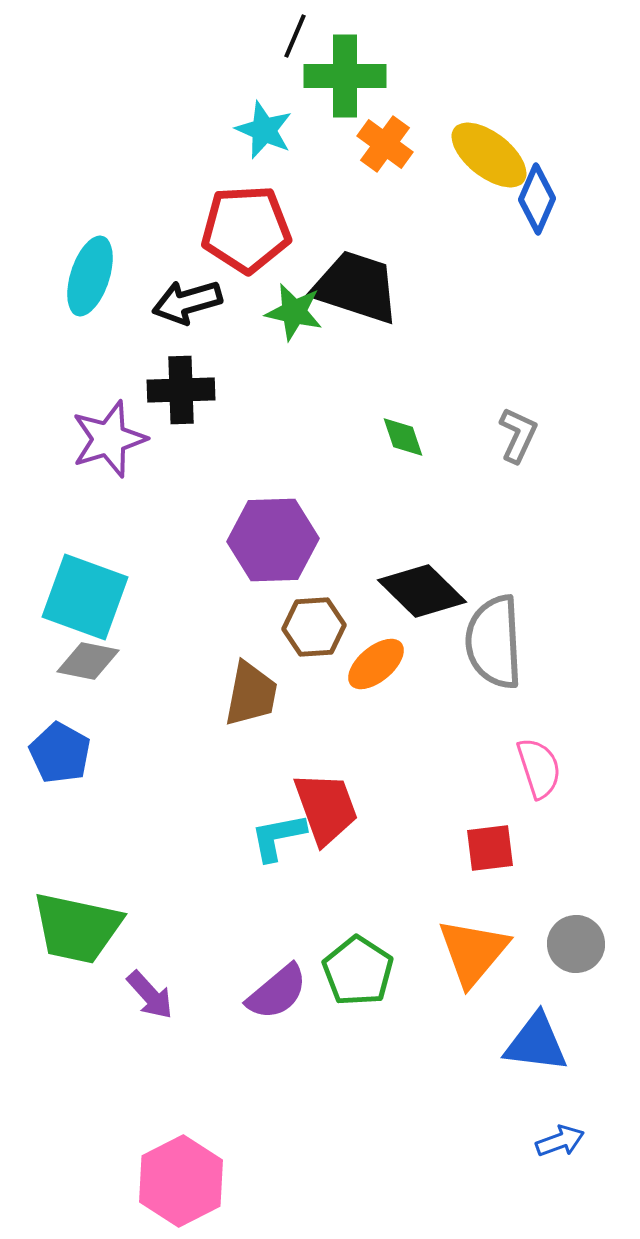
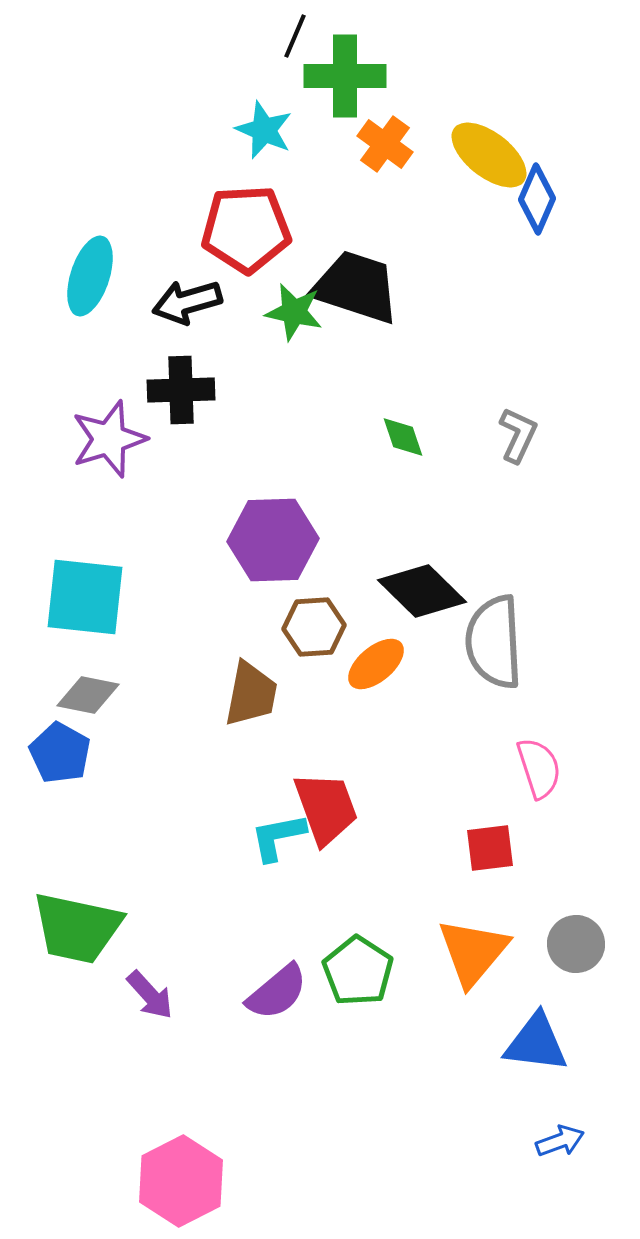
cyan square: rotated 14 degrees counterclockwise
gray diamond: moved 34 px down
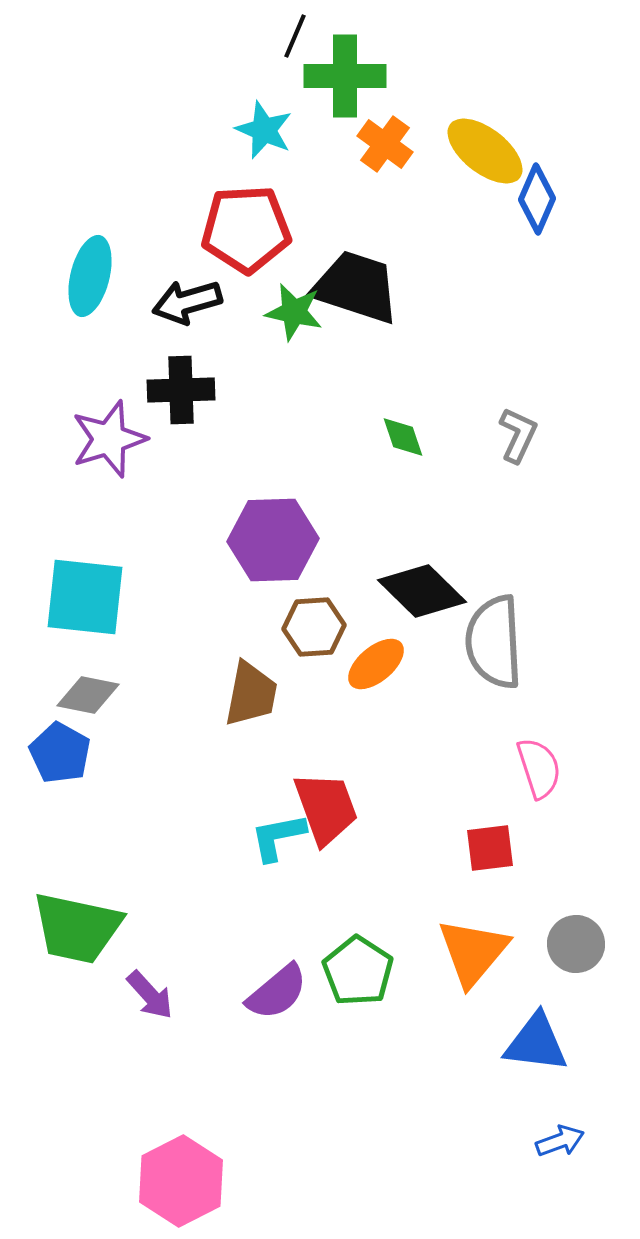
yellow ellipse: moved 4 px left, 4 px up
cyan ellipse: rotated 4 degrees counterclockwise
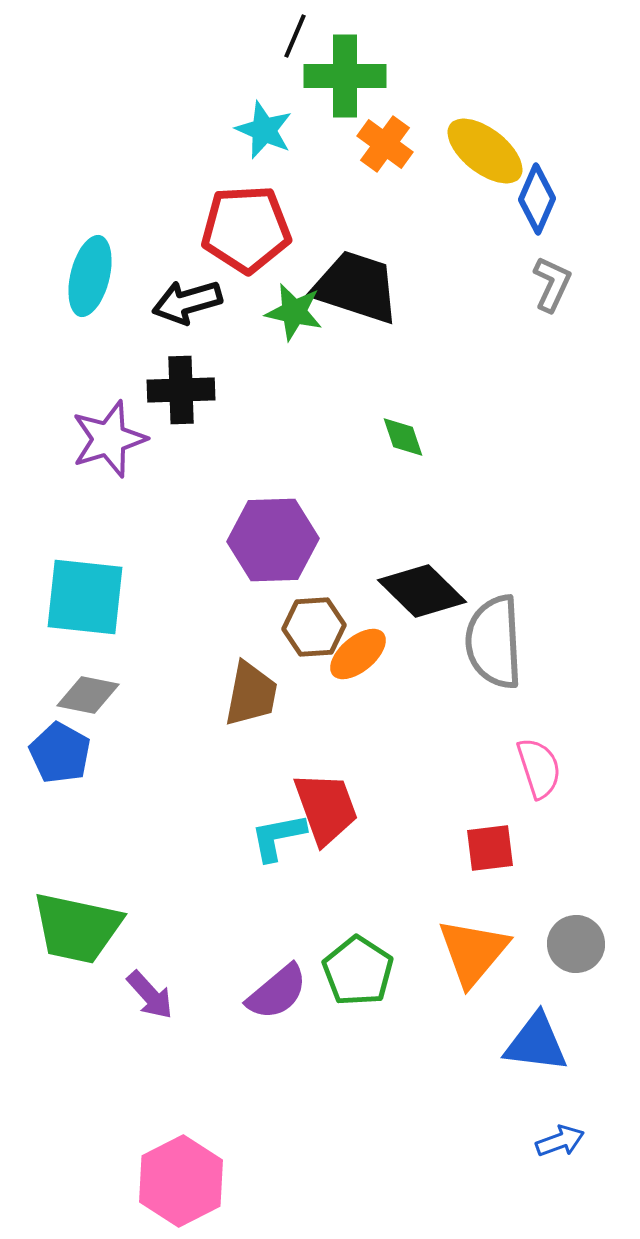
gray L-shape: moved 34 px right, 151 px up
orange ellipse: moved 18 px left, 10 px up
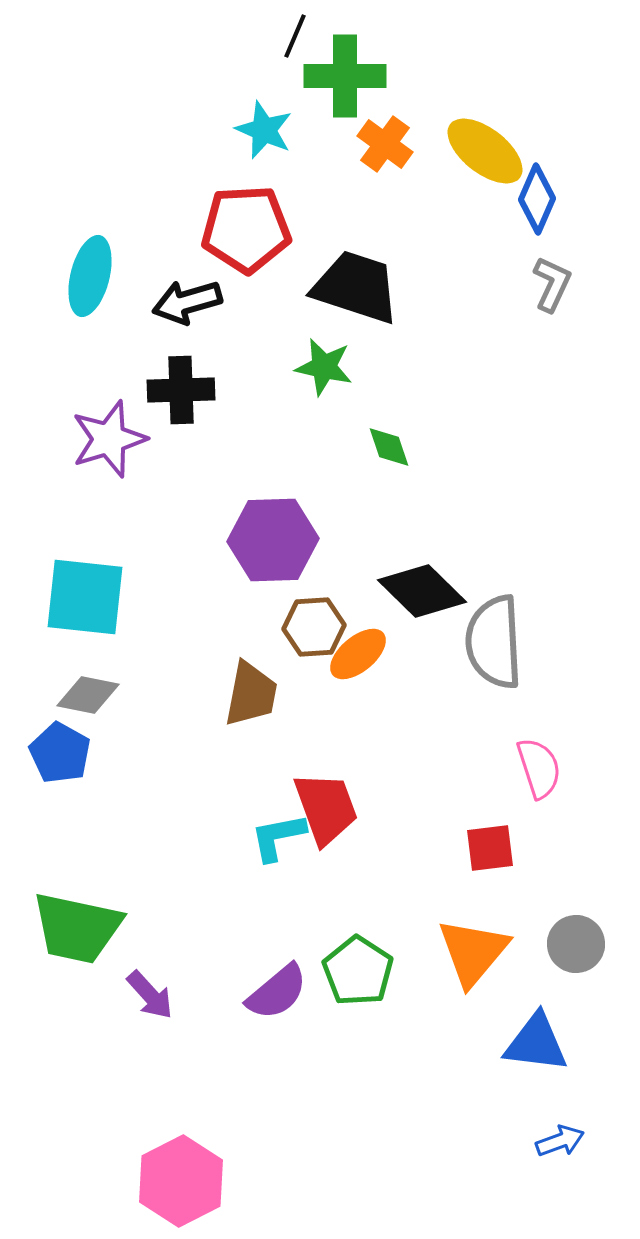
green star: moved 30 px right, 55 px down
green diamond: moved 14 px left, 10 px down
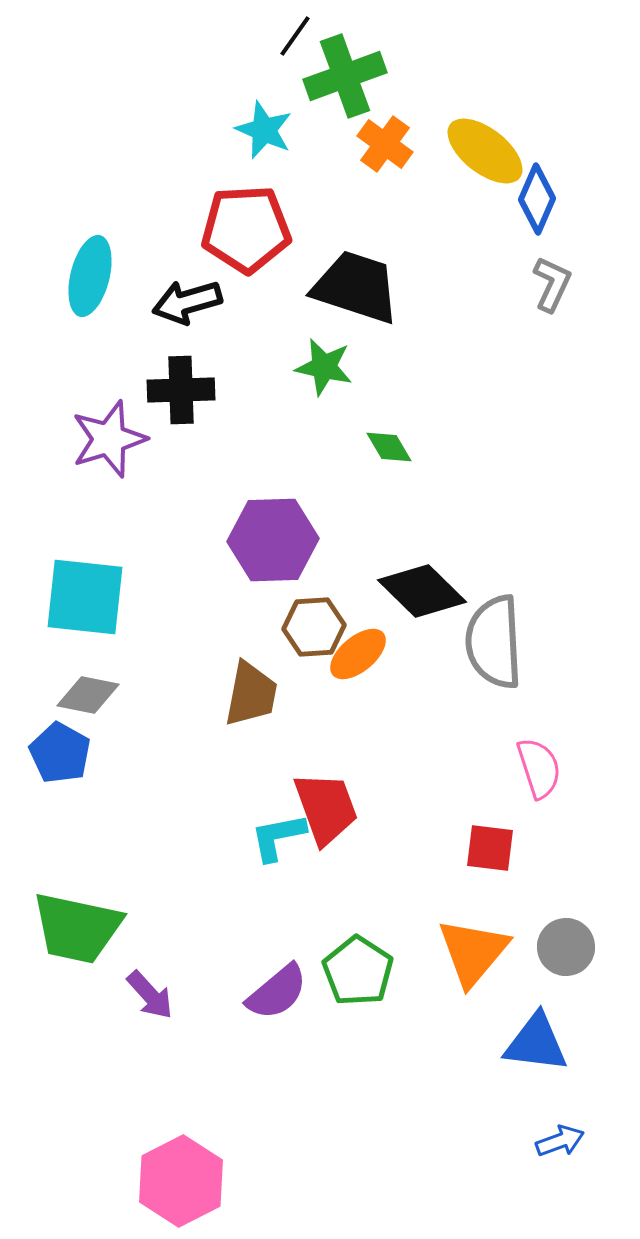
black line: rotated 12 degrees clockwise
green cross: rotated 20 degrees counterclockwise
green diamond: rotated 12 degrees counterclockwise
red square: rotated 14 degrees clockwise
gray circle: moved 10 px left, 3 px down
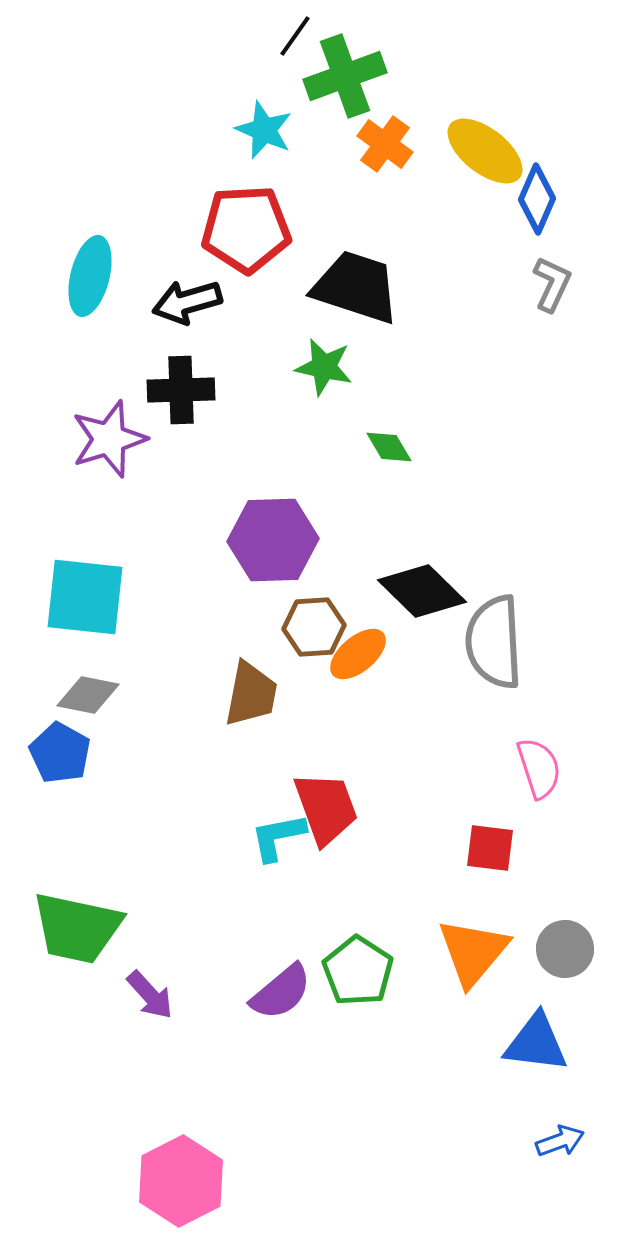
gray circle: moved 1 px left, 2 px down
purple semicircle: moved 4 px right
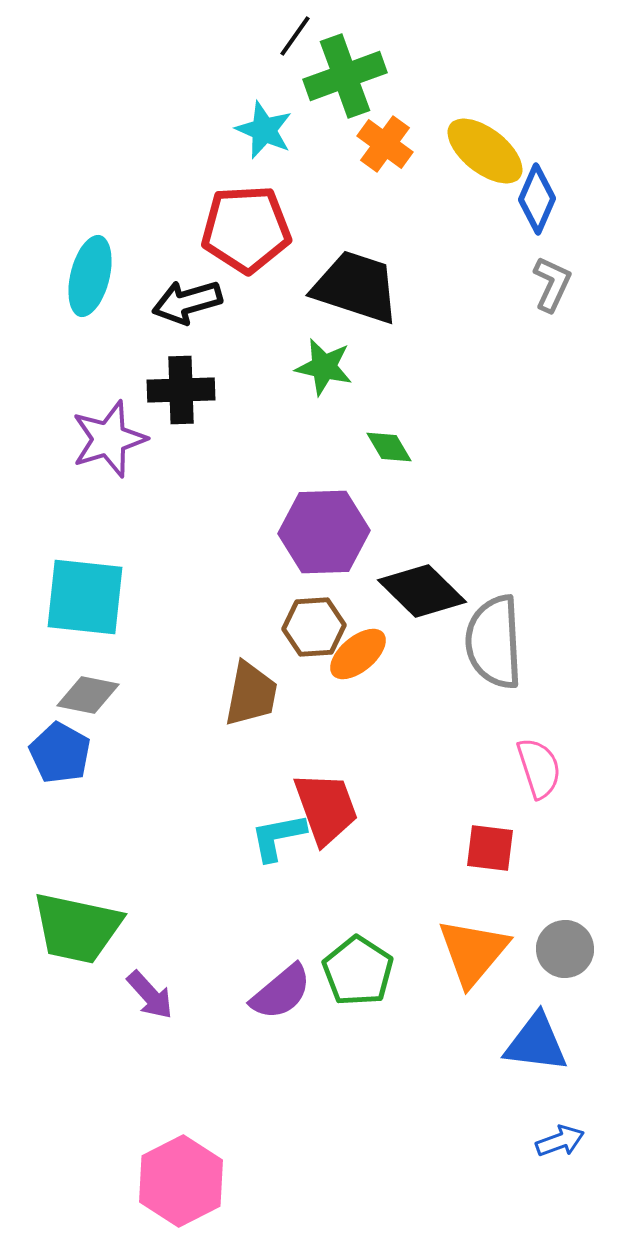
purple hexagon: moved 51 px right, 8 px up
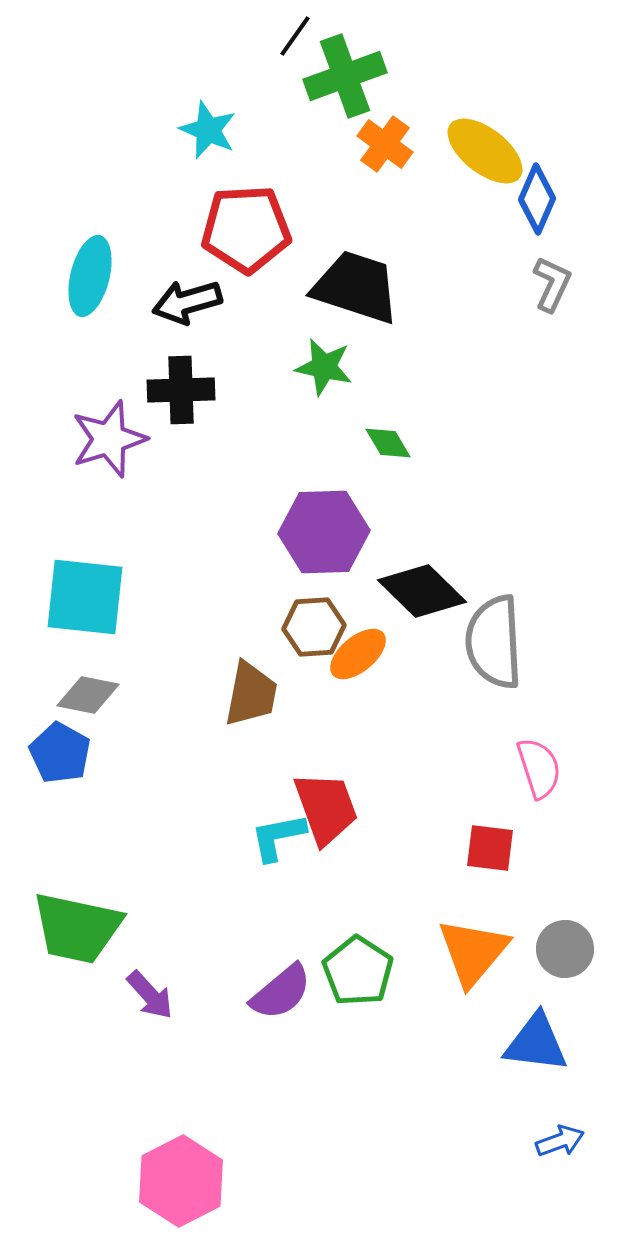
cyan star: moved 56 px left
green diamond: moved 1 px left, 4 px up
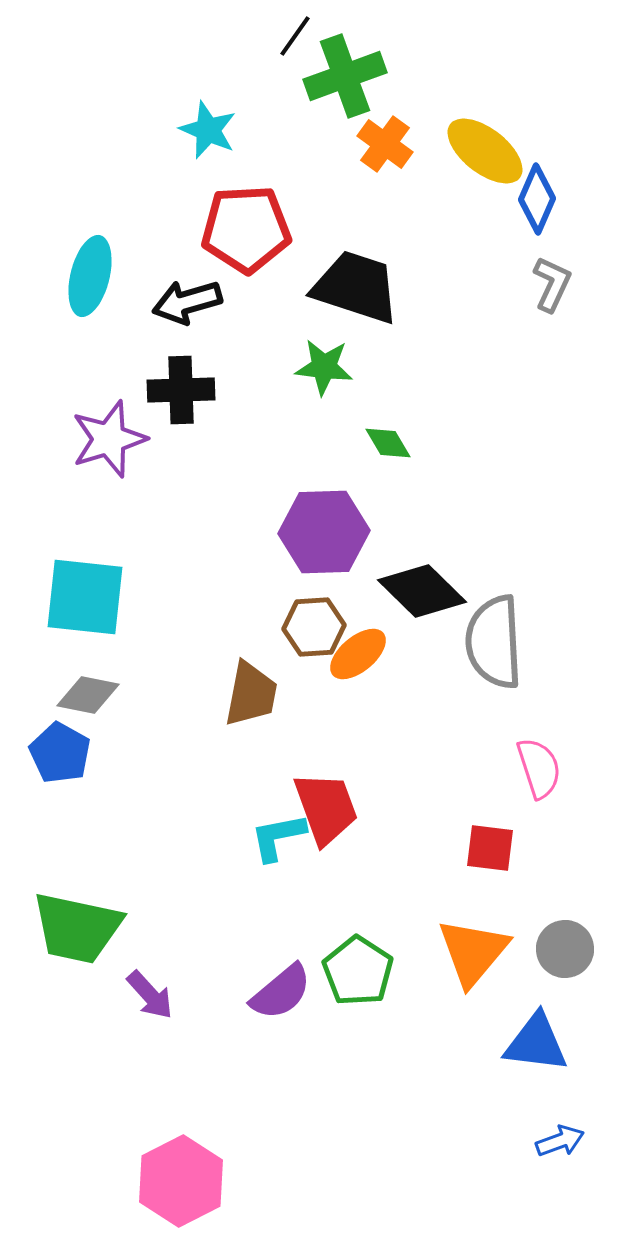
green star: rotated 6 degrees counterclockwise
